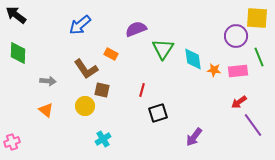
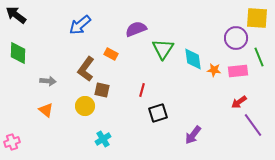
purple circle: moved 2 px down
brown L-shape: rotated 70 degrees clockwise
purple arrow: moved 1 px left, 2 px up
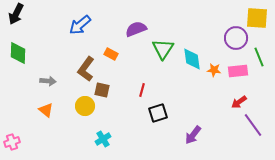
black arrow: moved 1 px up; rotated 100 degrees counterclockwise
cyan diamond: moved 1 px left
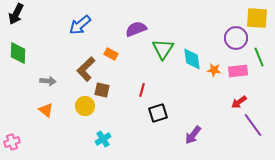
brown L-shape: rotated 10 degrees clockwise
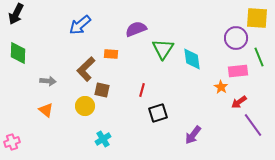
orange rectangle: rotated 24 degrees counterclockwise
orange star: moved 7 px right, 17 px down; rotated 24 degrees clockwise
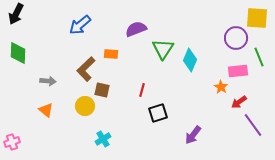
cyan diamond: moved 2 px left, 1 px down; rotated 30 degrees clockwise
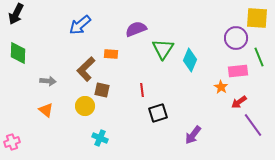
red line: rotated 24 degrees counterclockwise
cyan cross: moved 3 px left, 1 px up; rotated 35 degrees counterclockwise
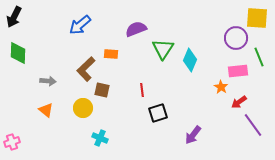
black arrow: moved 2 px left, 3 px down
yellow circle: moved 2 px left, 2 px down
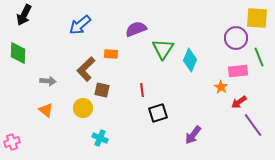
black arrow: moved 10 px right, 2 px up
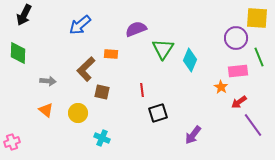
brown square: moved 2 px down
yellow circle: moved 5 px left, 5 px down
cyan cross: moved 2 px right
